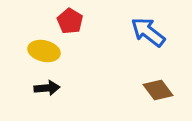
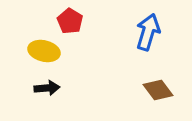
blue arrow: rotated 69 degrees clockwise
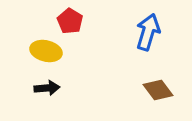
yellow ellipse: moved 2 px right
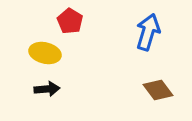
yellow ellipse: moved 1 px left, 2 px down
black arrow: moved 1 px down
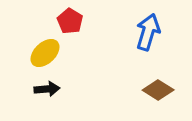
yellow ellipse: rotated 56 degrees counterclockwise
brown diamond: rotated 20 degrees counterclockwise
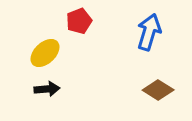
red pentagon: moved 9 px right; rotated 20 degrees clockwise
blue arrow: moved 1 px right
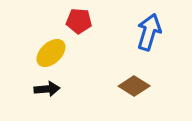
red pentagon: rotated 25 degrees clockwise
yellow ellipse: moved 6 px right
brown diamond: moved 24 px left, 4 px up
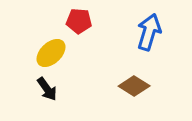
black arrow: rotated 60 degrees clockwise
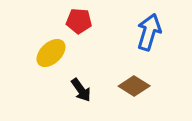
black arrow: moved 34 px right, 1 px down
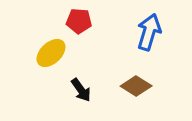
brown diamond: moved 2 px right
